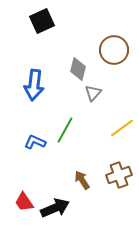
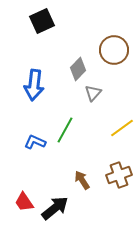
gray diamond: rotated 30 degrees clockwise
black arrow: rotated 16 degrees counterclockwise
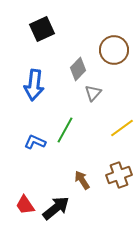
black square: moved 8 px down
red trapezoid: moved 1 px right, 3 px down
black arrow: moved 1 px right
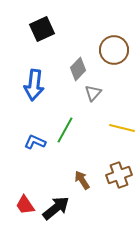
yellow line: rotated 50 degrees clockwise
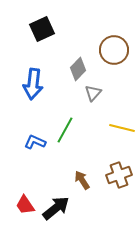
blue arrow: moved 1 px left, 1 px up
